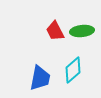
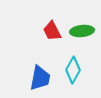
red trapezoid: moved 3 px left
cyan diamond: rotated 20 degrees counterclockwise
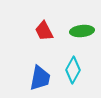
red trapezoid: moved 8 px left
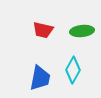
red trapezoid: moved 1 px left, 1 px up; rotated 50 degrees counterclockwise
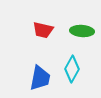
green ellipse: rotated 10 degrees clockwise
cyan diamond: moved 1 px left, 1 px up
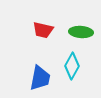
green ellipse: moved 1 px left, 1 px down
cyan diamond: moved 3 px up
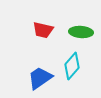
cyan diamond: rotated 12 degrees clockwise
blue trapezoid: rotated 136 degrees counterclockwise
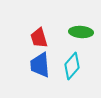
red trapezoid: moved 4 px left, 8 px down; rotated 60 degrees clockwise
blue trapezoid: moved 13 px up; rotated 60 degrees counterclockwise
